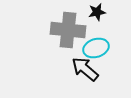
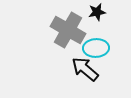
gray cross: rotated 24 degrees clockwise
cyan ellipse: rotated 15 degrees clockwise
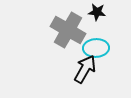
black star: rotated 18 degrees clockwise
black arrow: rotated 80 degrees clockwise
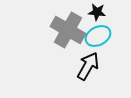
cyan ellipse: moved 2 px right, 12 px up; rotated 25 degrees counterclockwise
black arrow: moved 3 px right, 3 px up
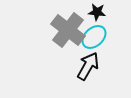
gray cross: rotated 8 degrees clockwise
cyan ellipse: moved 4 px left, 1 px down; rotated 15 degrees counterclockwise
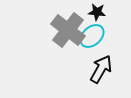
cyan ellipse: moved 2 px left, 1 px up
black arrow: moved 13 px right, 3 px down
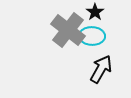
black star: moved 2 px left; rotated 30 degrees clockwise
cyan ellipse: rotated 45 degrees clockwise
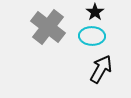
gray cross: moved 20 px left, 3 px up
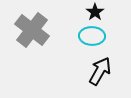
gray cross: moved 16 px left, 3 px down
black arrow: moved 1 px left, 2 px down
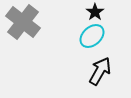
gray cross: moved 9 px left, 8 px up
cyan ellipse: rotated 45 degrees counterclockwise
